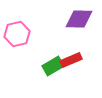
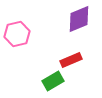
purple diamond: rotated 24 degrees counterclockwise
green rectangle: moved 15 px down
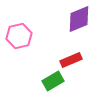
pink hexagon: moved 2 px right, 2 px down
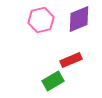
pink hexagon: moved 22 px right, 16 px up
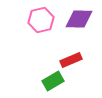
purple diamond: rotated 24 degrees clockwise
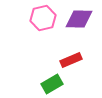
pink hexagon: moved 2 px right, 2 px up
green rectangle: moved 1 px left, 3 px down
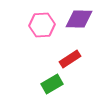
pink hexagon: moved 1 px left, 7 px down; rotated 10 degrees clockwise
red rectangle: moved 1 px left, 1 px up; rotated 10 degrees counterclockwise
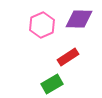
pink hexagon: rotated 20 degrees counterclockwise
red rectangle: moved 2 px left, 2 px up
